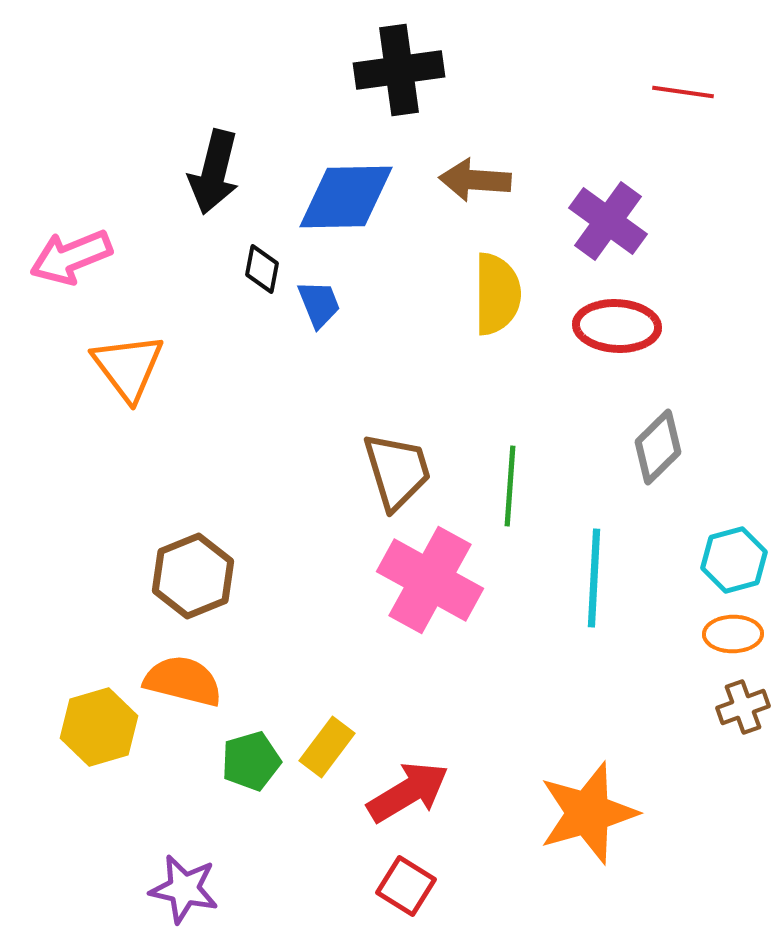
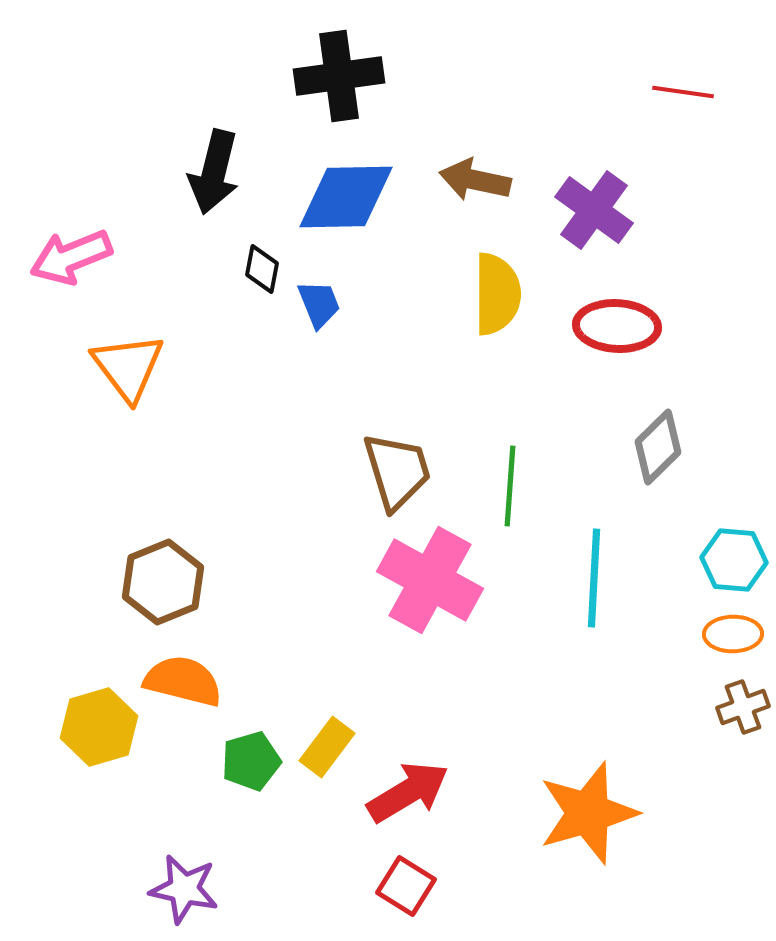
black cross: moved 60 px left, 6 px down
brown arrow: rotated 8 degrees clockwise
purple cross: moved 14 px left, 11 px up
cyan hexagon: rotated 20 degrees clockwise
brown hexagon: moved 30 px left, 6 px down
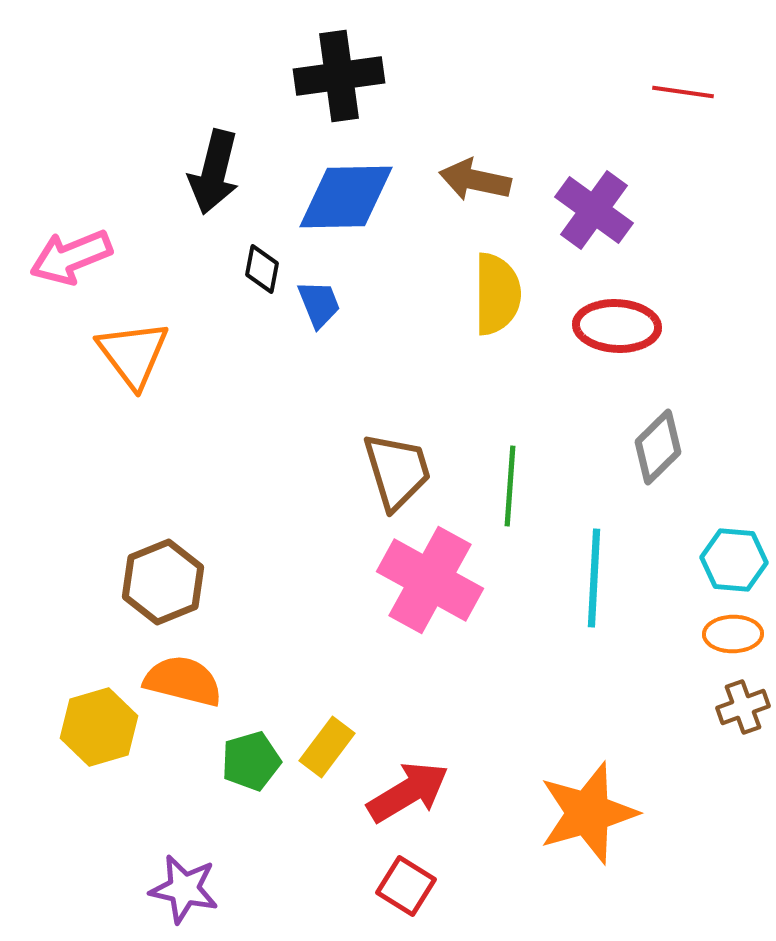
orange triangle: moved 5 px right, 13 px up
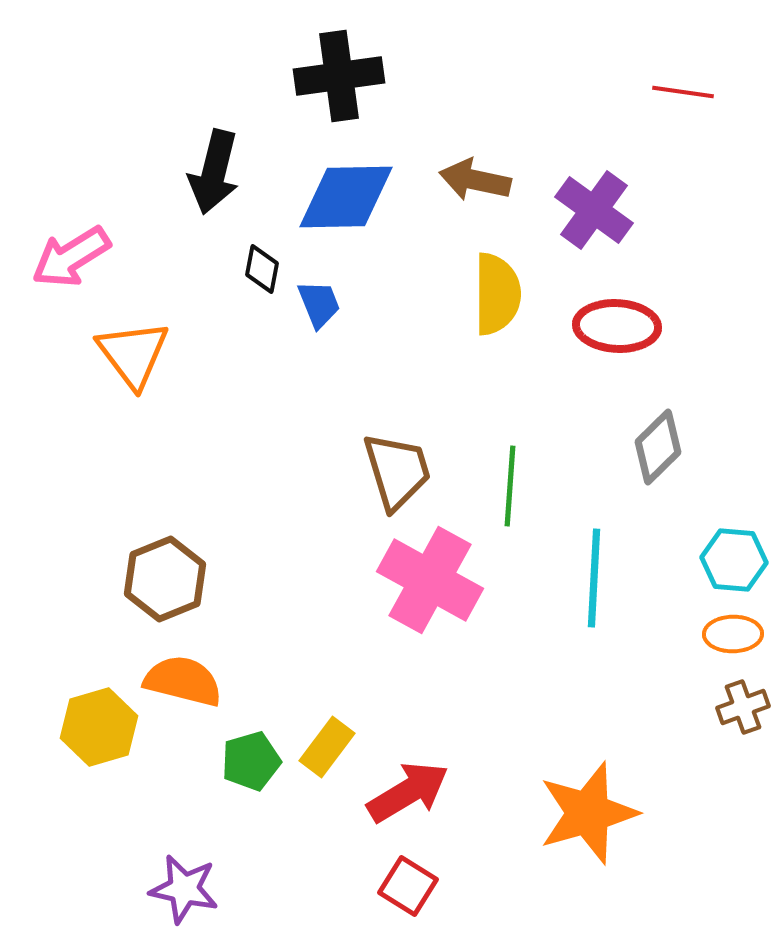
pink arrow: rotated 10 degrees counterclockwise
brown hexagon: moved 2 px right, 3 px up
red square: moved 2 px right
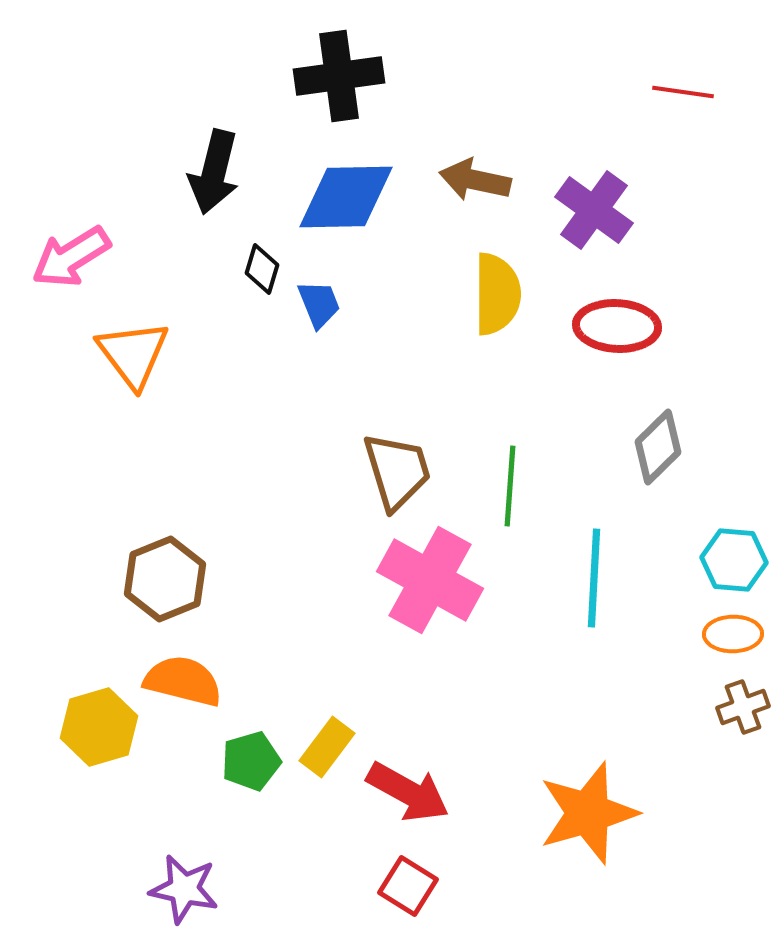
black diamond: rotated 6 degrees clockwise
red arrow: rotated 60 degrees clockwise
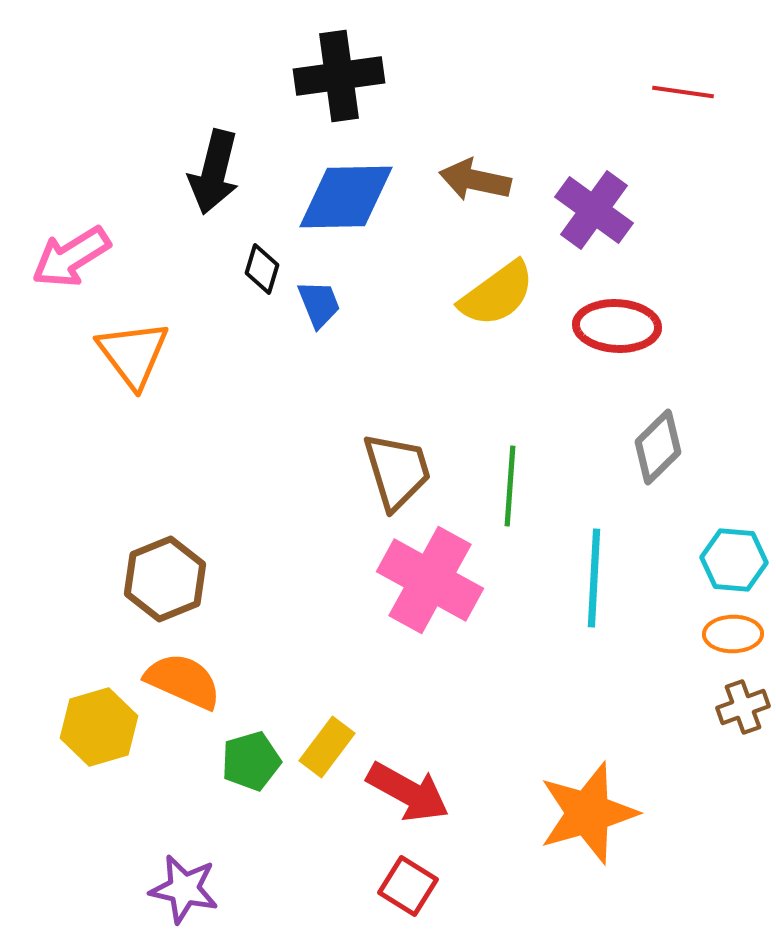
yellow semicircle: rotated 54 degrees clockwise
orange semicircle: rotated 10 degrees clockwise
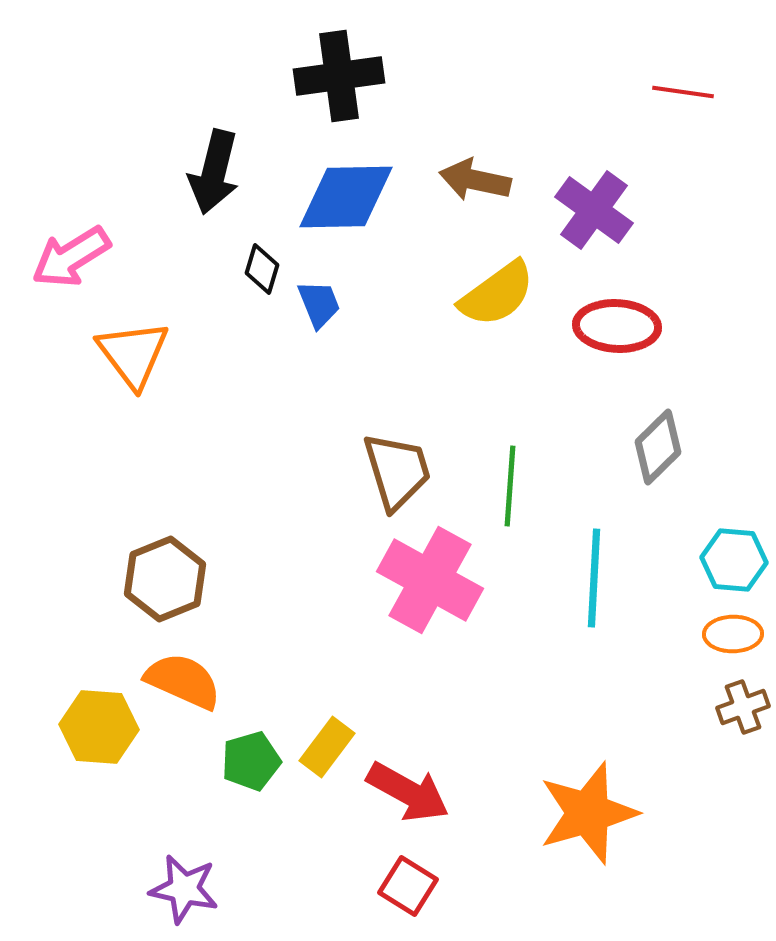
yellow hexagon: rotated 20 degrees clockwise
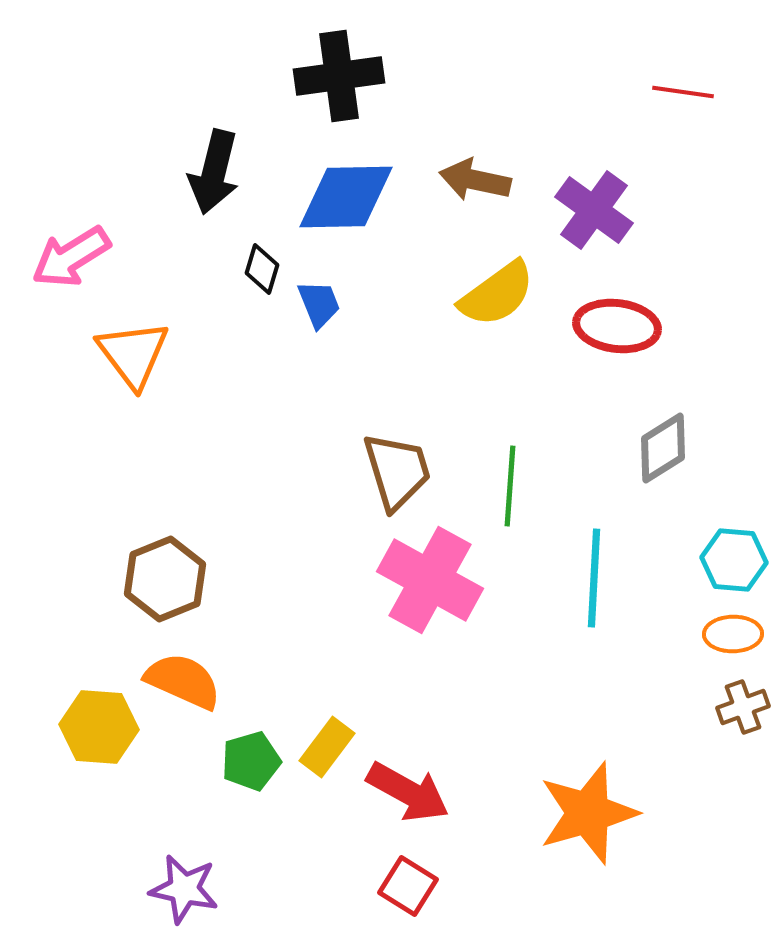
red ellipse: rotated 4 degrees clockwise
gray diamond: moved 5 px right, 1 px down; rotated 12 degrees clockwise
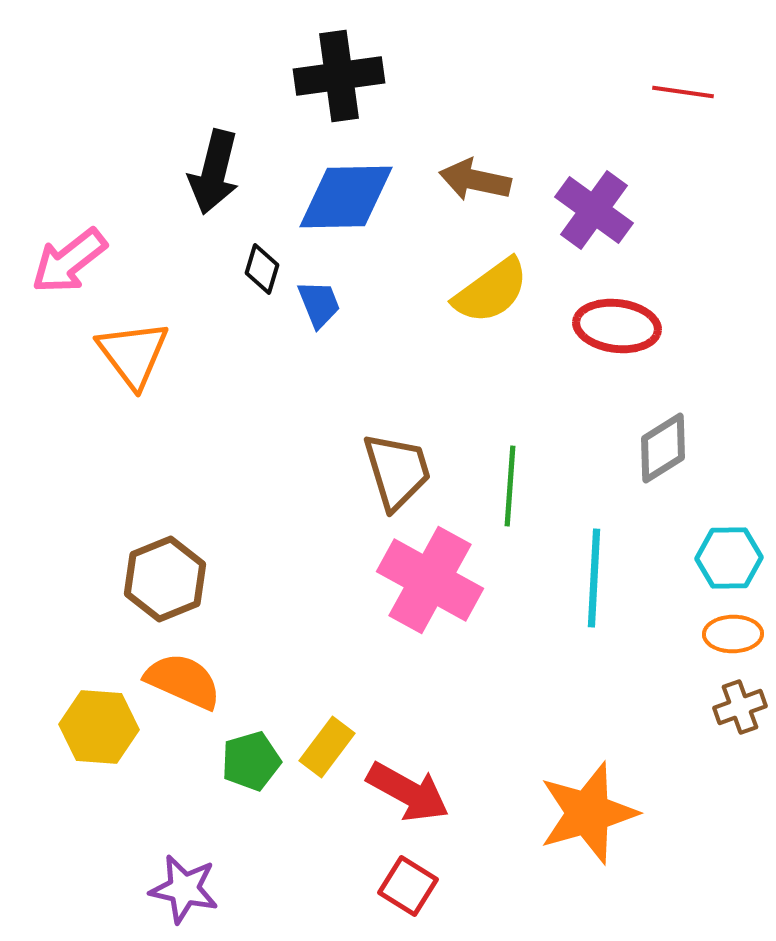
pink arrow: moved 2 px left, 4 px down; rotated 6 degrees counterclockwise
yellow semicircle: moved 6 px left, 3 px up
cyan hexagon: moved 5 px left, 2 px up; rotated 6 degrees counterclockwise
brown cross: moved 3 px left
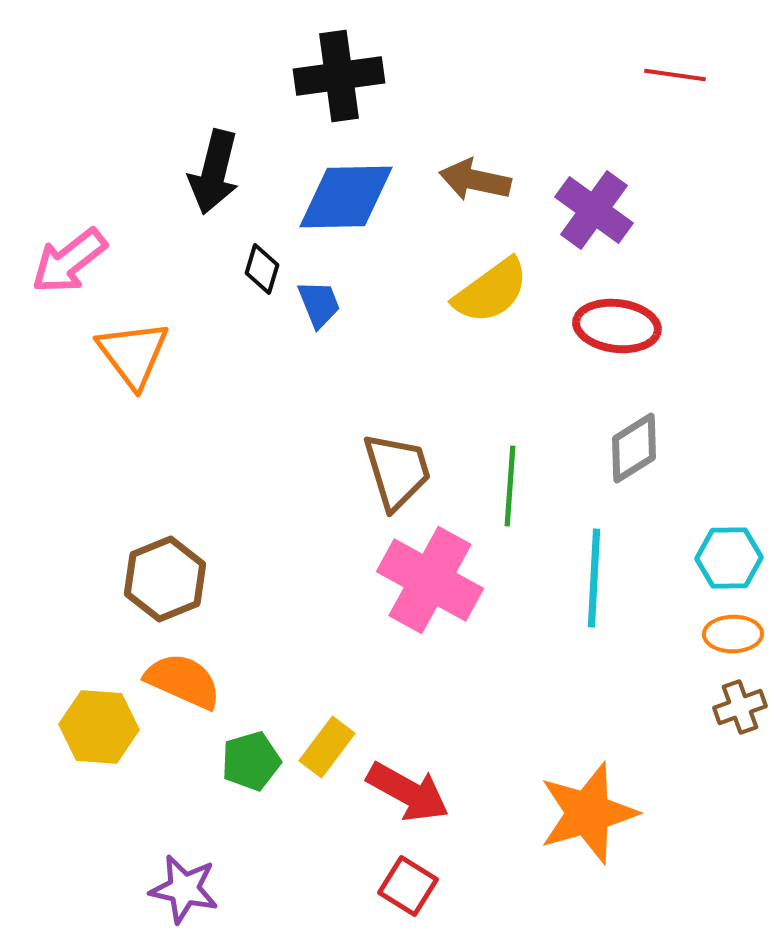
red line: moved 8 px left, 17 px up
gray diamond: moved 29 px left
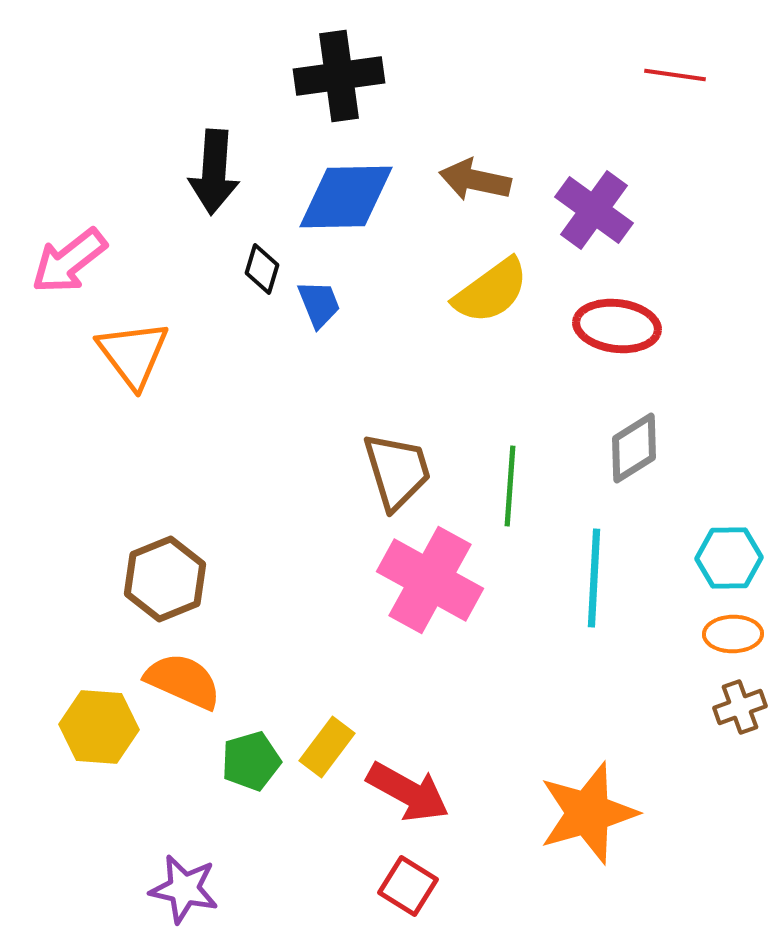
black arrow: rotated 10 degrees counterclockwise
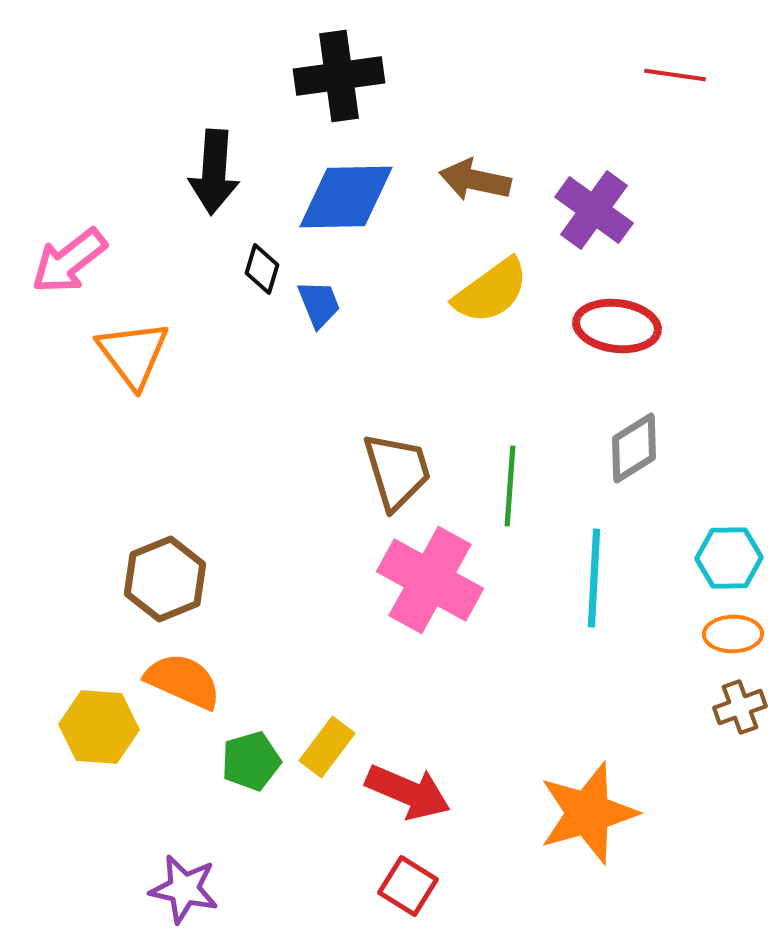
red arrow: rotated 6 degrees counterclockwise
